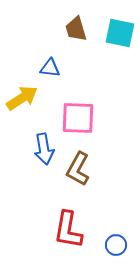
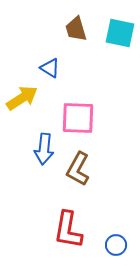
blue triangle: rotated 25 degrees clockwise
blue arrow: rotated 16 degrees clockwise
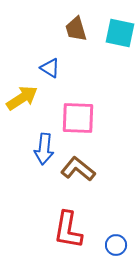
brown L-shape: rotated 100 degrees clockwise
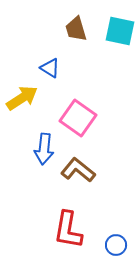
cyan square: moved 2 px up
pink square: rotated 33 degrees clockwise
brown L-shape: moved 1 px down
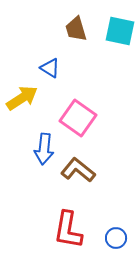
blue circle: moved 7 px up
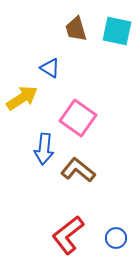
cyan square: moved 3 px left
red L-shape: moved 5 px down; rotated 42 degrees clockwise
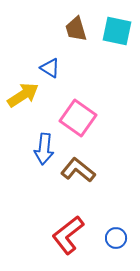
yellow arrow: moved 1 px right, 3 px up
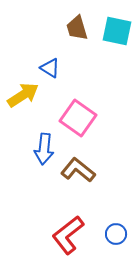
brown trapezoid: moved 1 px right, 1 px up
blue circle: moved 4 px up
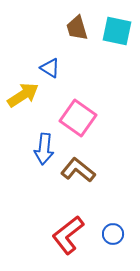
blue circle: moved 3 px left
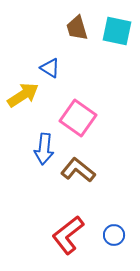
blue circle: moved 1 px right, 1 px down
